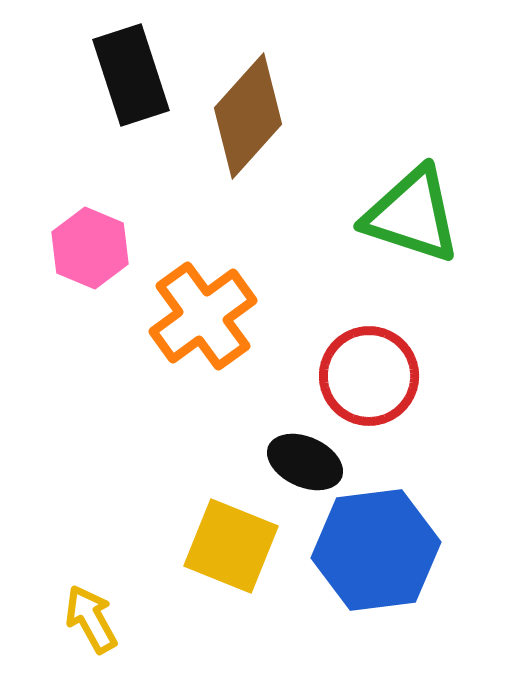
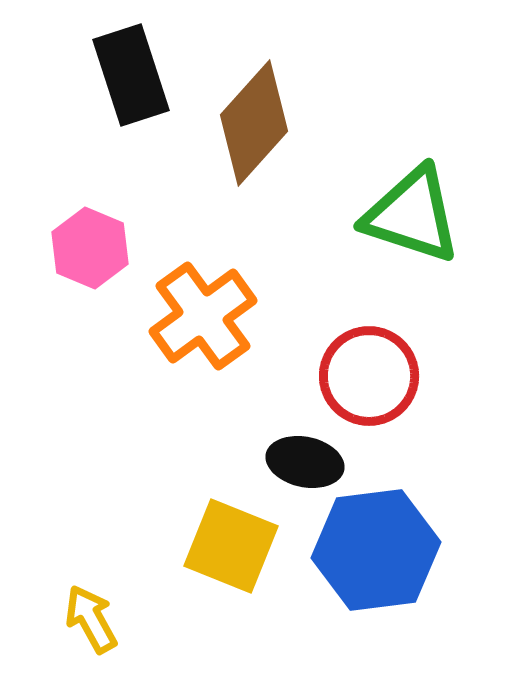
brown diamond: moved 6 px right, 7 px down
black ellipse: rotated 12 degrees counterclockwise
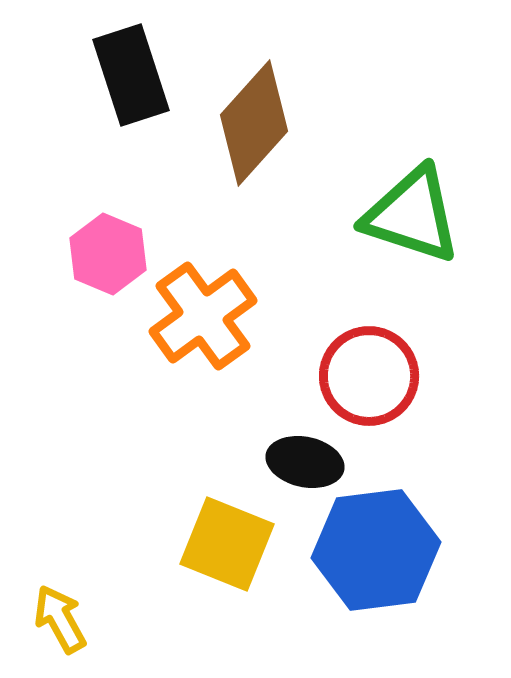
pink hexagon: moved 18 px right, 6 px down
yellow square: moved 4 px left, 2 px up
yellow arrow: moved 31 px left
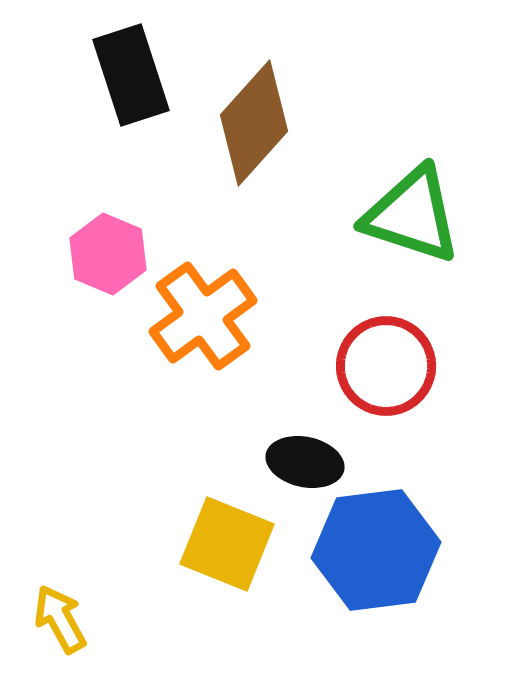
red circle: moved 17 px right, 10 px up
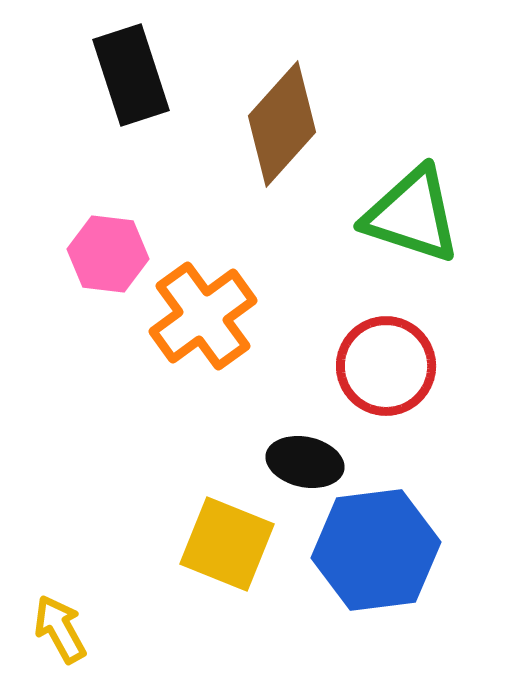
brown diamond: moved 28 px right, 1 px down
pink hexagon: rotated 16 degrees counterclockwise
yellow arrow: moved 10 px down
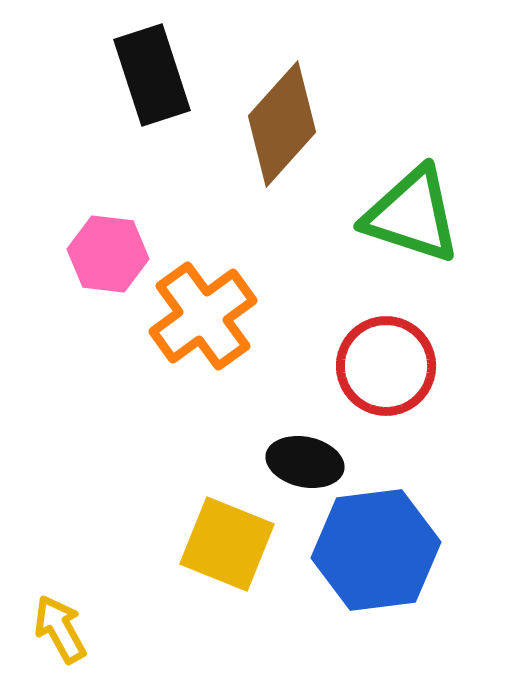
black rectangle: moved 21 px right
